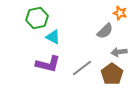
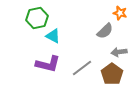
cyan triangle: moved 1 px up
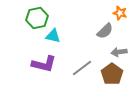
cyan triangle: rotated 14 degrees counterclockwise
purple L-shape: moved 4 px left
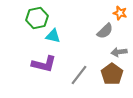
gray line: moved 3 px left, 7 px down; rotated 15 degrees counterclockwise
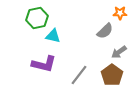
orange star: rotated 16 degrees counterclockwise
gray arrow: rotated 28 degrees counterclockwise
brown pentagon: moved 1 px down
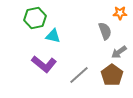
green hexagon: moved 2 px left
gray semicircle: rotated 66 degrees counterclockwise
purple L-shape: rotated 25 degrees clockwise
gray line: rotated 10 degrees clockwise
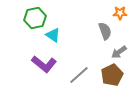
cyan triangle: moved 1 px up; rotated 21 degrees clockwise
brown pentagon: rotated 10 degrees clockwise
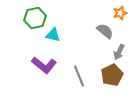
orange star: rotated 16 degrees counterclockwise
gray semicircle: rotated 30 degrees counterclockwise
cyan triangle: rotated 21 degrees counterclockwise
gray arrow: rotated 28 degrees counterclockwise
purple L-shape: moved 1 px down
gray line: moved 1 px down; rotated 70 degrees counterclockwise
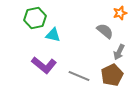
gray line: rotated 45 degrees counterclockwise
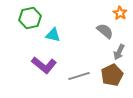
orange star: rotated 24 degrees counterclockwise
green hexagon: moved 5 px left
gray line: rotated 40 degrees counterclockwise
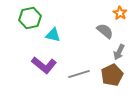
gray line: moved 2 px up
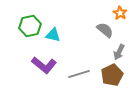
green hexagon: moved 8 px down
gray semicircle: moved 1 px up
